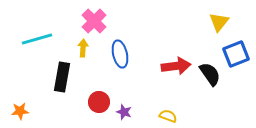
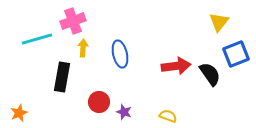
pink cross: moved 21 px left; rotated 25 degrees clockwise
orange star: moved 1 px left, 2 px down; rotated 18 degrees counterclockwise
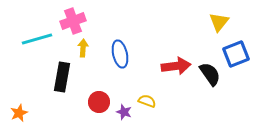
yellow semicircle: moved 21 px left, 15 px up
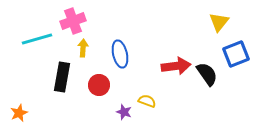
black semicircle: moved 3 px left
red circle: moved 17 px up
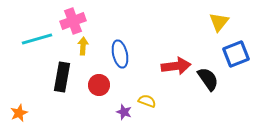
yellow arrow: moved 2 px up
black semicircle: moved 1 px right, 5 px down
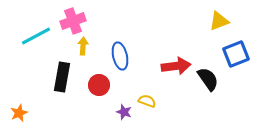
yellow triangle: moved 1 px up; rotated 30 degrees clockwise
cyan line: moved 1 px left, 3 px up; rotated 12 degrees counterclockwise
blue ellipse: moved 2 px down
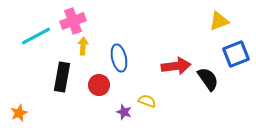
blue ellipse: moved 1 px left, 2 px down
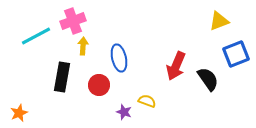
red arrow: rotated 120 degrees clockwise
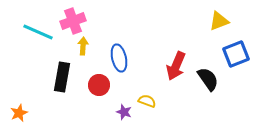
cyan line: moved 2 px right, 4 px up; rotated 52 degrees clockwise
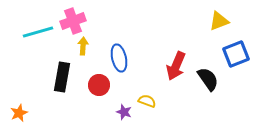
cyan line: rotated 40 degrees counterclockwise
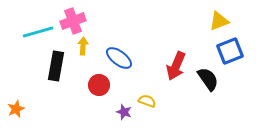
blue square: moved 6 px left, 3 px up
blue ellipse: rotated 40 degrees counterclockwise
black rectangle: moved 6 px left, 11 px up
orange star: moved 3 px left, 4 px up
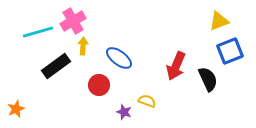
pink cross: rotated 10 degrees counterclockwise
black rectangle: rotated 44 degrees clockwise
black semicircle: rotated 10 degrees clockwise
